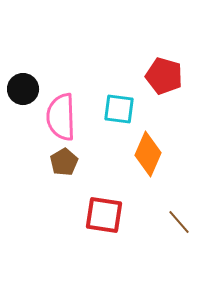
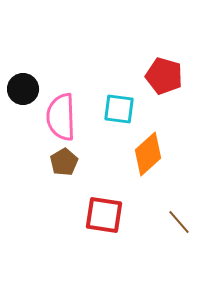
orange diamond: rotated 24 degrees clockwise
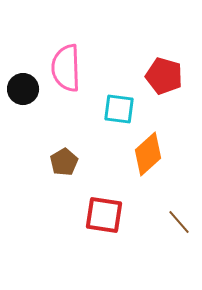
pink semicircle: moved 5 px right, 49 px up
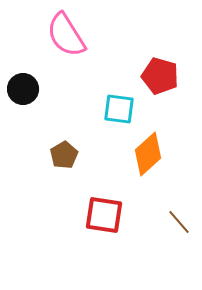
pink semicircle: moved 33 px up; rotated 30 degrees counterclockwise
red pentagon: moved 4 px left
brown pentagon: moved 7 px up
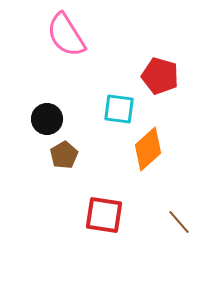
black circle: moved 24 px right, 30 px down
orange diamond: moved 5 px up
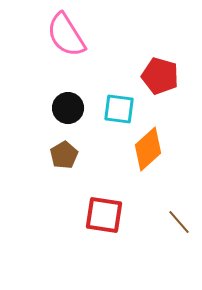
black circle: moved 21 px right, 11 px up
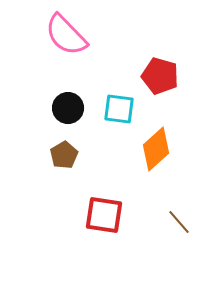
pink semicircle: rotated 12 degrees counterclockwise
orange diamond: moved 8 px right
